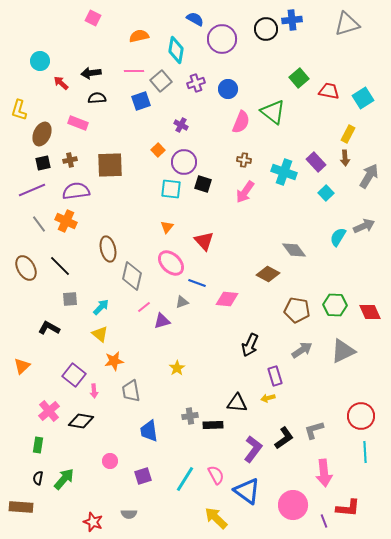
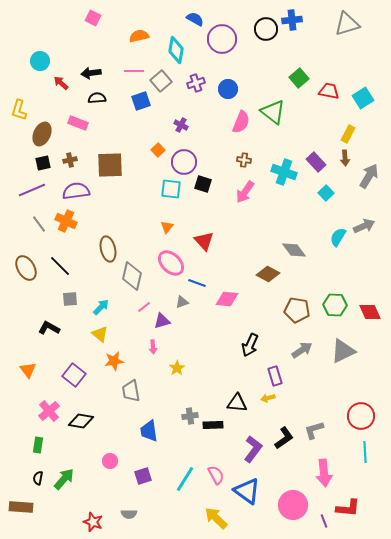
orange triangle at (22, 366): moved 6 px right, 4 px down; rotated 24 degrees counterclockwise
pink arrow at (94, 391): moved 59 px right, 44 px up
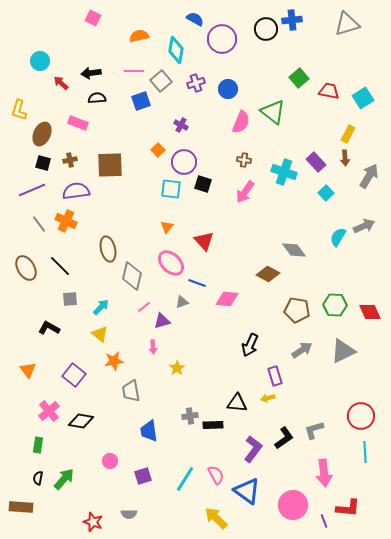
black square at (43, 163): rotated 28 degrees clockwise
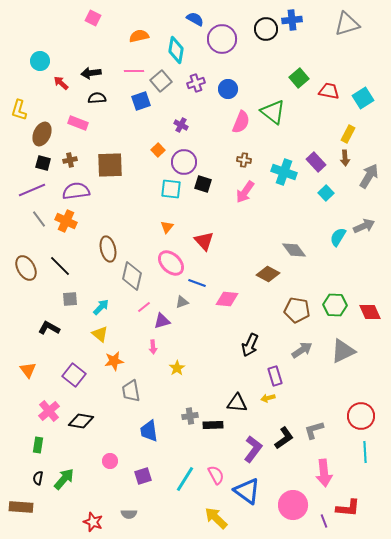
gray line at (39, 224): moved 5 px up
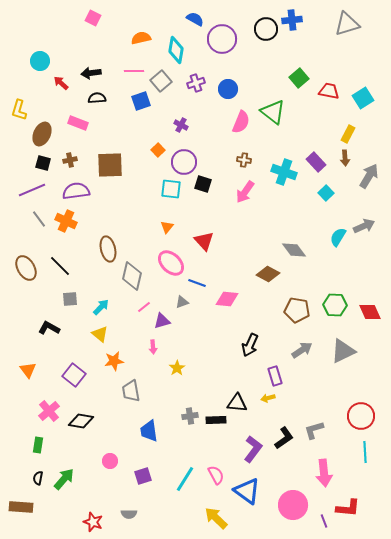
orange semicircle at (139, 36): moved 2 px right, 2 px down
black rectangle at (213, 425): moved 3 px right, 5 px up
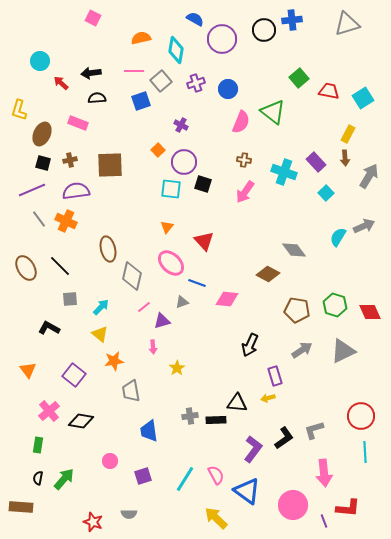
black circle at (266, 29): moved 2 px left, 1 px down
green hexagon at (335, 305): rotated 15 degrees clockwise
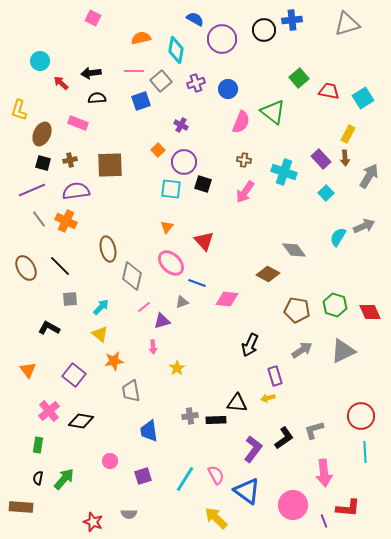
purple rectangle at (316, 162): moved 5 px right, 3 px up
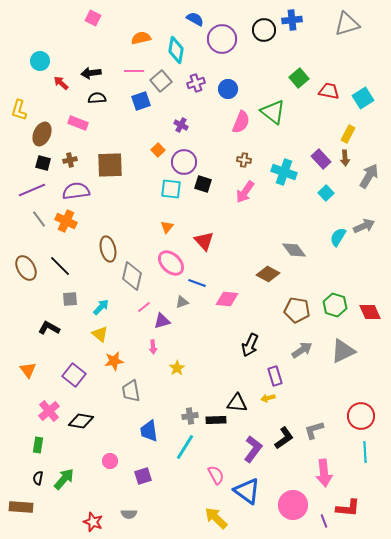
cyan line at (185, 479): moved 32 px up
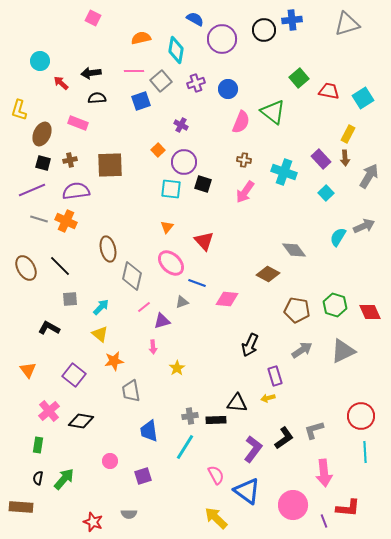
gray line at (39, 219): rotated 36 degrees counterclockwise
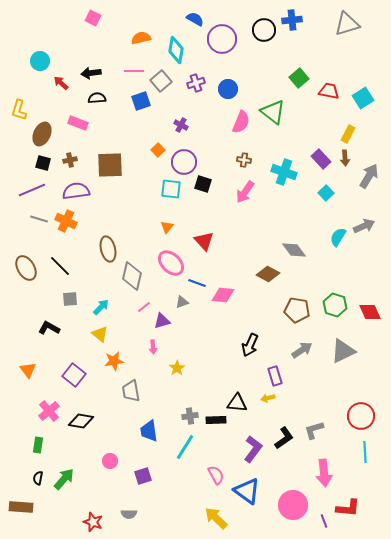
pink diamond at (227, 299): moved 4 px left, 4 px up
